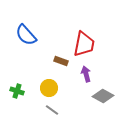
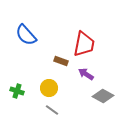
purple arrow: rotated 42 degrees counterclockwise
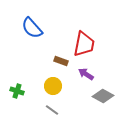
blue semicircle: moved 6 px right, 7 px up
yellow circle: moved 4 px right, 2 px up
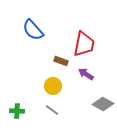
blue semicircle: moved 1 px right, 2 px down
green cross: moved 20 px down; rotated 16 degrees counterclockwise
gray diamond: moved 8 px down
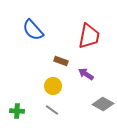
red trapezoid: moved 5 px right, 8 px up
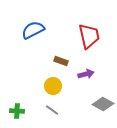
blue semicircle: rotated 105 degrees clockwise
red trapezoid: rotated 24 degrees counterclockwise
purple arrow: rotated 133 degrees clockwise
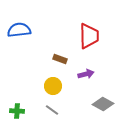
blue semicircle: moved 14 px left; rotated 20 degrees clockwise
red trapezoid: rotated 12 degrees clockwise
brown rectangle: moved 1 px left, 2 px up
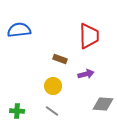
gray diamond: rotated 25 degrees counterclockwise
gray line: moved 1 px down
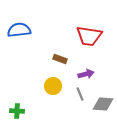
red trapezoid: rotated 100 degrees clockwise
gray line: moved 28 px right, 17 px up; rotated 32 degrees clockwise
